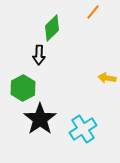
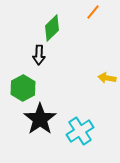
cyan cross: moved 3 px left, 2 px down
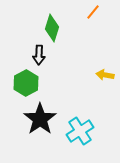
green diamond: rotated 28 degrees counterclockwise
yellow arrow: moved 2 px left, 3 px up
green hexagon: moved 3 px right, 5 px up
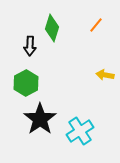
orange line: moved 3 px right, 13 px down
black arrow: moved 9 px left, 9 px up
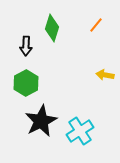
black arrow: moved 4 px left
black star: moved 1 px right, 2 px down; rotated 8 degrees clockwise
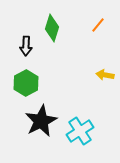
orange line: moved 2 px right
